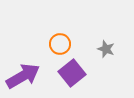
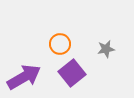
gray star: rotated 30 degrees counterclockwise
purple arrow: moved 1 px right, 1 px down
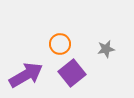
purple arrow: moved 2 px right, 2 px up
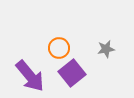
orange circle: moved 1 px left, 4 px down
purple arrow: moved 4 px right, 1 px down; rotated 80 degrees clockwise
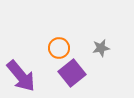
gray star: moved 5 px left, 1 px up
purple arrow: moved 9 px left
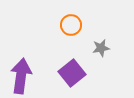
orange circle: moved 12 px right, 23 px up
purple arrow: rotated 132 degrees counterclockwise
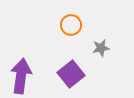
purple square: moved 1 px left, 1 px down
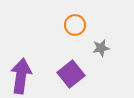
orange circle: moved 4 px right
